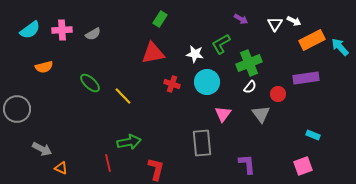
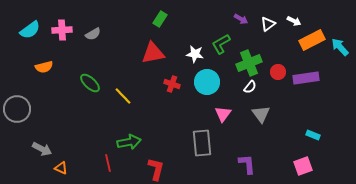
white triangle: moved 7 px left; rotated 21 degrees clockwise
red circle: moved 22 px up
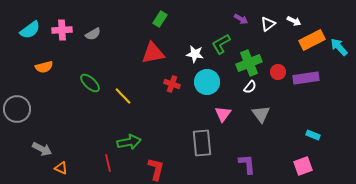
cyan arrow: moved 1 px left
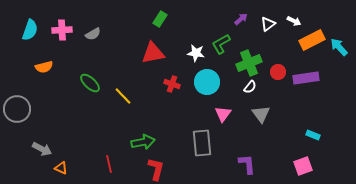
purple arrow: rotated 72 degrees counterclockwise
cyan semicircle: rotated 35 degrees counterclockwise
white star: moved 1 px right, 1 px up
green arrow: moved 14 px right
red line: moved 1 px right, 1 px down
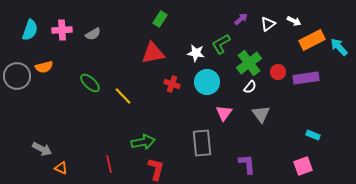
green cross: rotated 15 degrees counterclockwise
gray circle: moved 33 px up
pink triangle: moved 1 px right, 1 px up
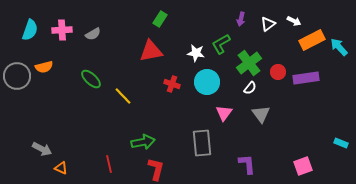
purple arrow: rotated 144 degrees clockwise
red triangle: moved 2 px left, 2 px up
green ellipse: moved 1 px right, 4 px up
white semicircle: moved 1 px down
cyan rectangle: moved 28 px right, 8 px down
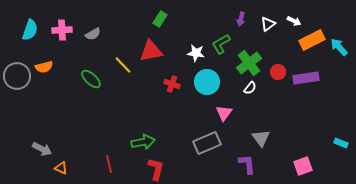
yellow line: moved 31 px up
gray triangle: moved 24 px down
gray rectangle: moved 5 px right; rotated 72 degrees clockwise
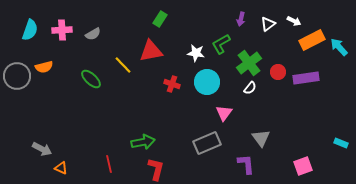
purple L-shape: moved 1 px left
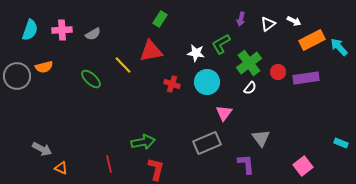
pink square: rotated 18 degrees counterclockwise
